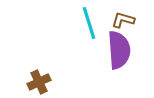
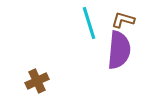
purple semicircle: rotated 9 degrees clockwise
brown cross: moved 2 px left, 1 px up
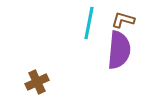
cyan line: rotated 28 degrees clockwise
brown cross: moved 1 px down
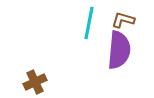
brown cross: moved 2 px left
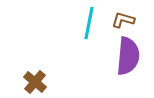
purple semicircle: moved 9 px right, 6 px down
brown cross: rotated 25 degrees counterclockwise
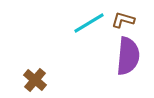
cyan line: rotated 48 degrees clockwise
brown cross: moved 2 px up
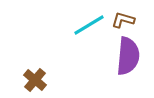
cyan line: moved 2 px down
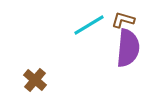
purple semicircle: moved 8 px up
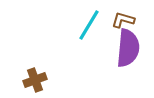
cyan line: rotated 28 degrees counterclockwise
brown cross: rotated 30 degrees clockwise
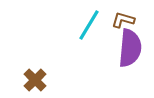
purple semicircle: moved 2 px right
brown cross: rotated 25 degrees counterclockwise
